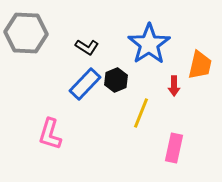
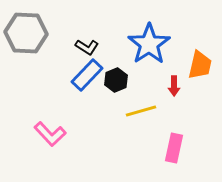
blue rectangle: moved 2 px right, 9 px up
yellow line: moved 2 px up; rotated 52 degrees clockwise
pink L-shape: rotated 60 degrees counterclockwise
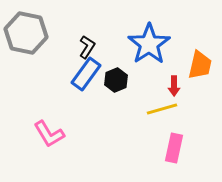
gray hexagon: rotated 9 degrees clockwise
black L-shape: rotated 90 degrees counterclockwise
blue rectangle: moved 1 px left, 1 px up; rotated 8 degrees counterclockwise
yellow line: moved 21 px right, 2 px up
pink L-shape: moved 1 px left; rotated 12 degrees clockwise
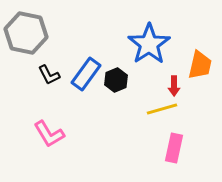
black L-shape: moved 38 px left, 28 px down; rotated 120 degrees clockwise
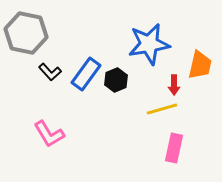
blue star: rotated 24 degrees clockwise
black L-shape: moved 1 px right, 3 px up; rotated 15 degrees counterclockwise
red arrow: moved 1 px up
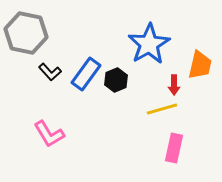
blue star: rotated 21 degrees counterclockwise
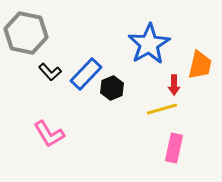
blue rectangle: rotated 8 degrees clockwise
black hexagon: moved 4 px left, 8 px down
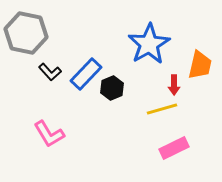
pink rectangle: rotated 52 degrees clockwise
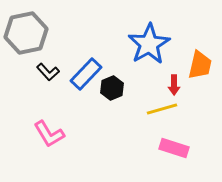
gray hexagon: rotated 24 degrees counterclockwise
black L-shape: moved 2 px left
pink rectangle: rotated 44 degrees clockwise
